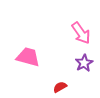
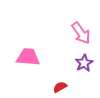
pink trapezoid: rotated 10 degrees counterclockwise
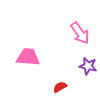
pink arrow: moved 1 px left
purple star: moved 4 px right, 3 px down; rotated 30 degrees counterclockwise
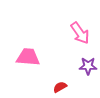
purple star: rotated 12 degrees counterclockwise
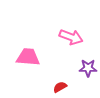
pink arrow: moved 9 px left, 4 px down; rotated 35 degrees counterclockwise
purple star: moved 2 px down
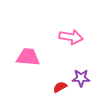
pink arrow: rotated 10 degrees counterclockwise
purple star: moved 7 px left, 10 px down
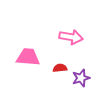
purple star: rotated 18 degrees counterclockwise
red semicircle: moved 19 px up; rotated 24 degrees clockwise
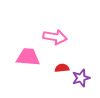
pink arrow: moved 16 px left
red semicircle: moved 2 px right
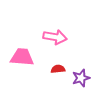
pink trapezoid: moved 6 px left
red semicircle: moved 4 px left, 1 px down
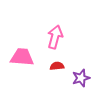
pink arrow: rotated 85 degrees counterclockwise
red semicircle: moved 1 px left, 3 px up
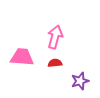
red semicircle: moved 2 px left, 3 px up
purple star: moved 1 px left, 3 px down
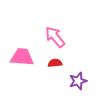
pink arrow: rotated 55 degrees counterclockwise
purple star: moved 2 px left
